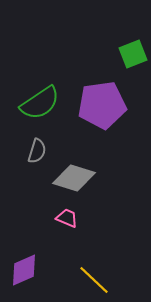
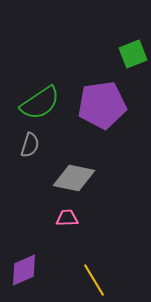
gray semicircle: moved 7 px left, 6 px up
gray diamond: rotated 6 degrees counterclockwise
pink trapezoid: rotated 25 degrees counterclockwise
yellow line: rotated 16 degrees clockwise
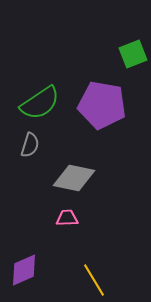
purple pentagon: rotated 18 degrees clockwise
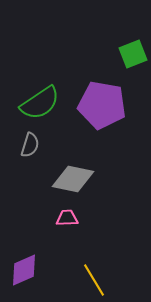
gray diamond: moved 1 px left, 1 px down
